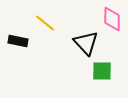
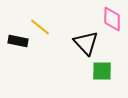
yellow line: moved 5 px left, 4 px down
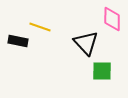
yellow line: rotated 20 degrees counterclockwise
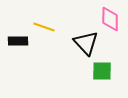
pink diamond: moved 2 px left
yellow line: moved 4 px right
black rectangle: rotated 12 degrees counterclockwise
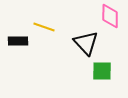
pink diamond: moved 3 px up
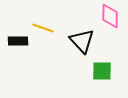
yellow line: moved 1 px left, 1 px down
black triangle: moved 4 px left, 2 px up
